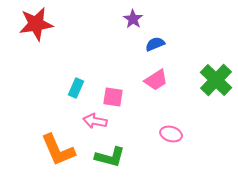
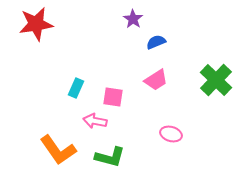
blue semicircle: moved 1 px right, 2 px up
orange L-shape: rotated 12 degrees counterclockwise
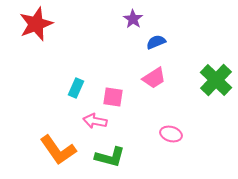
red star: rotated 12 degrees counterclockwise
pink trapezoid: moved 2 px left, 2 px up
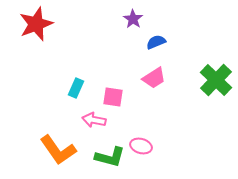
pink arrow: moved 1 px left, 1 px up
pink ellipse: moved 30 px left, 12 px down
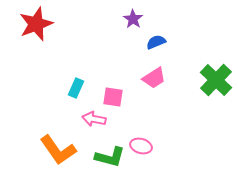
pink arrow: moved 1 px up
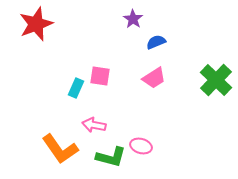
pink square: moved 13 px left, 21 px up
pink arrow: moved 6 px down
orange L-shape: moved 2 px right, 1 px up
green L-shape: moved 1 px right
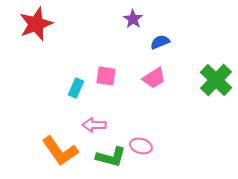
blue semicircle: moved 4 px right
pink square: moved 6 px right
pink arrow: rotated 10 degrees counterclockwise
orange L-shape: moved 2 px down
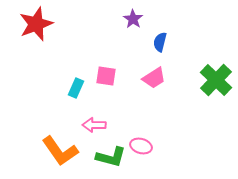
blue semicircle: rotated 54 degrees counterclockwise
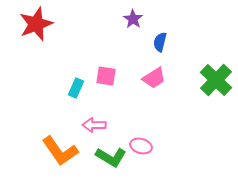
green L-shape: rotated 16 degrees clockwise
